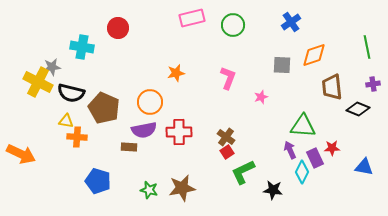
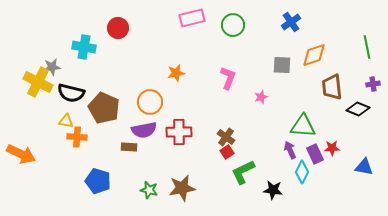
cyan cross: moved 2 px right
purple rectangle: moved 4 px up
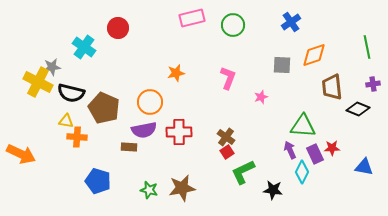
cyan cross: rotated 25 degrees clockwise
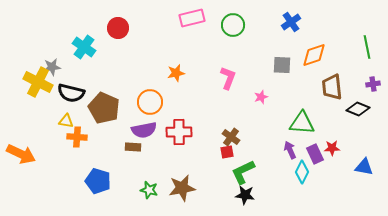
green triangle: moved 1 px left, 3 px up
brown cross: moved 5 px right
brown rectangle: moved 4 px right
red square: rotated 24 degrees clockwise
black star: moved 28 px left, 5 px down
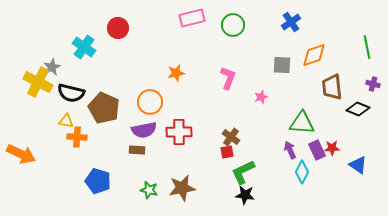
gray star: rotated 18 degrees counterclockwise
purple cross: rotated 24 degrees clockwise
brown rectangle: moved 4 px right, 3 px down
purple rectangle: moved 2 px right, 4 px up
blue triangle: moved 6 px left, 2 px up; rotated 24 degrees clockwise
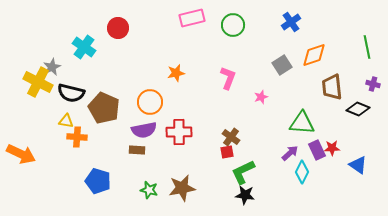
gray square: rotated 36 degrees counterclockwise
purple arrow: moved 3 px down; rotated 72 degrees clockwise
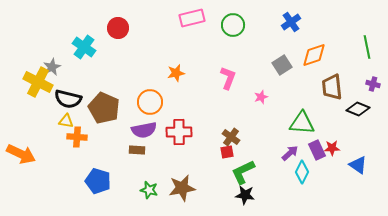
black semicircle: moved 3 px left, 6 px down
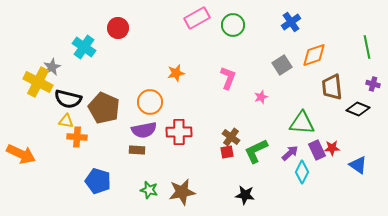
pink rectangle: moved 5 px right; rotated 15 degrees counterclockwise
green L-shape: moved 13 px right, 21 px up
brown star: moved 4 px down
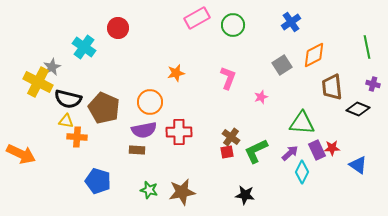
orange diamond: rotated 8 degrees counterclockwise
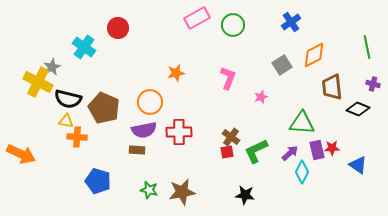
purple rectangle: rotated 12 degrees clockwise
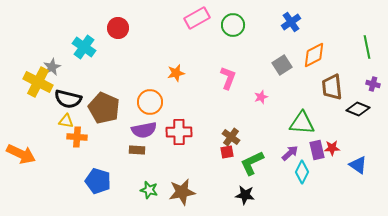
green L-shape: moved 4 px left, 12 px down
